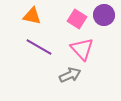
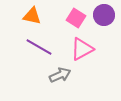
pink square: moved 1 px left, 1 px up
pink triangle: rotated 45 degrees clockwise
gray arrow: moved 10 px left
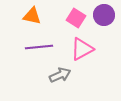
purple line: rotated 36 degrees counterclockwise
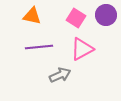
purple circle: moved 2 px right
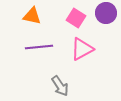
purple circle: moved 2 px up
gray arrow: moved 11 px down; rotated 80 degrees clockwise
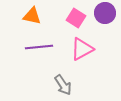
purple circle: moved 1 px left
gray arrow: moved 3 px right, 1 px up
